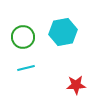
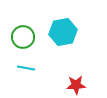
cyan line: rotated 24 degrees clockwise
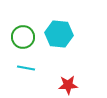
cyan hexagon: moved 4 px left, 2 px down; rotated 16 degrees clockwise
red star: moved 8 px left
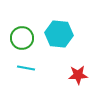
green circle: moved 1 px left, 1 px down
red star: moved 10 px right, 10 px up
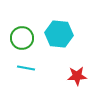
red star: moved 1 px left, 1 px down
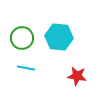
cyan hexagon: moved 3 px down
red star: rotated 12 degrees clockwise
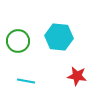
green circle: moved 4 px left, 3 px down
cyan line: moved 13 px down
